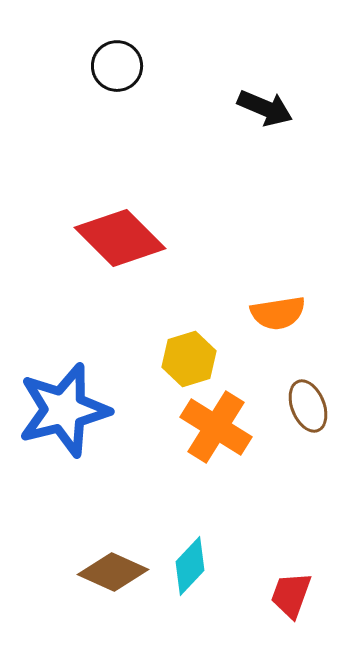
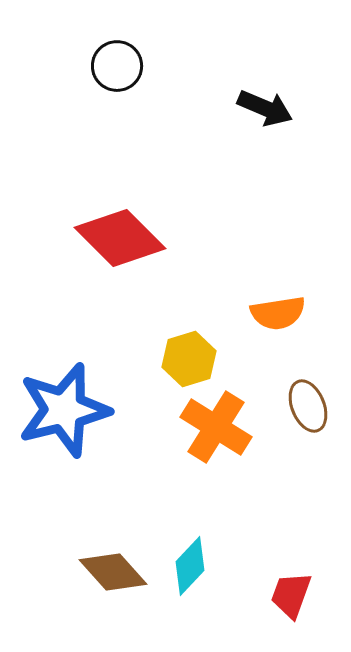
brown diamond: rotated 24 degrees clockwise
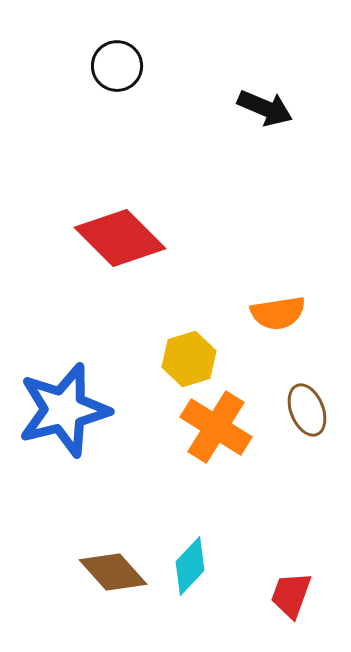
brown ellipse: moved 1 px left, 4 px down
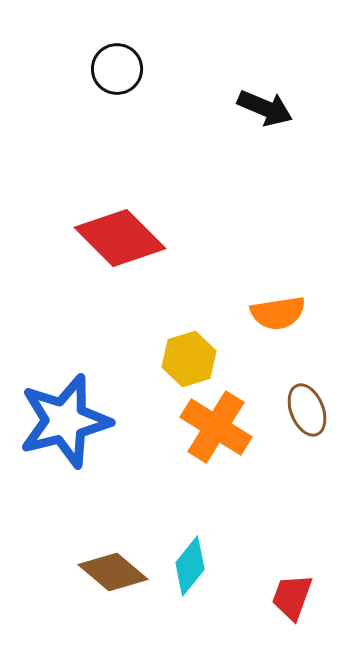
black circle: moved 3 px down
blue star: moved 1 px right, 11 px down
cyan diamond: rotated 4 degrees counterclockwise
brown diamond: rotated 8 degrees counterclockwise
red trapezoid: moved 1 px right, 2 px down
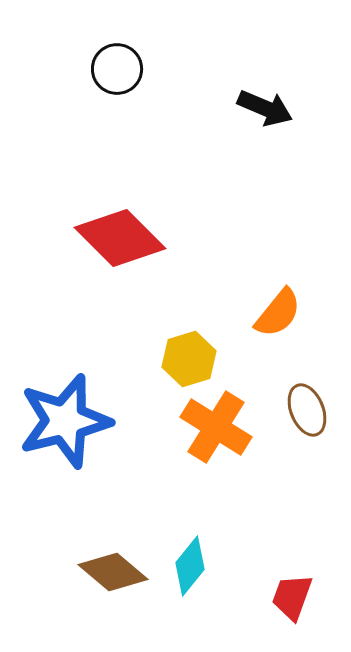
orange semicircle: rotated 42 degrees counterclockwise
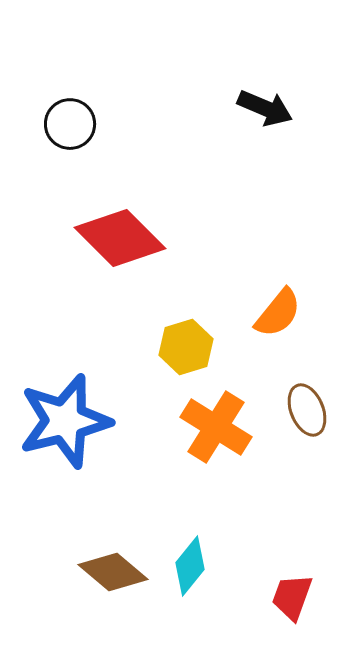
black circle: moved 47 px left, 55 px down
yellow hexagon: moved 3 px left, 12 px up
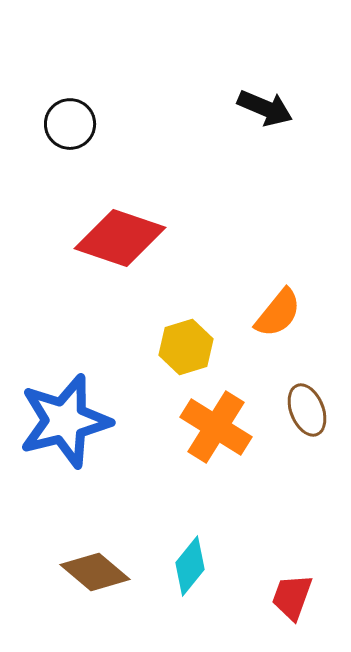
red diamond: rotated 26 degrees counterclockwise
brown diamond: moved 18 px left
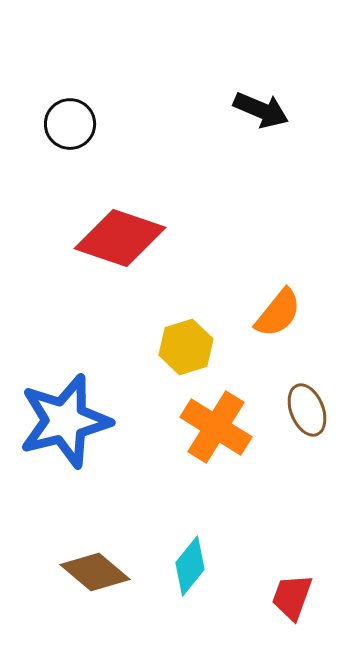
black arrow: moved 4 px left, 2 px down
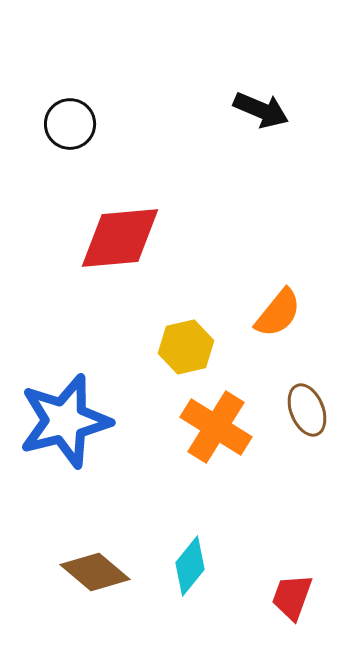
red diamond: rotated 24 degrees counterclockwise
yellow hexagon: rotated 4 degrees clockwise
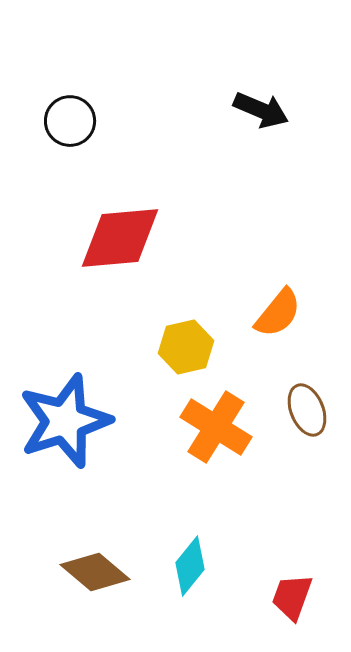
black circle: moved 3 px up
blue star: rotated 4 degrees counterclockwise
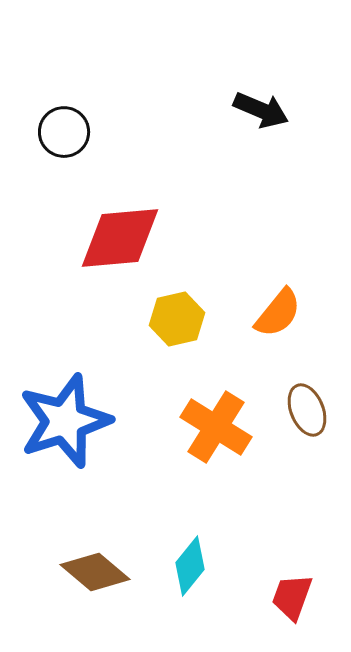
black circle: moved 6 px left, 11 px down
yellow hexagon: moved 9 px left, 28 px up
